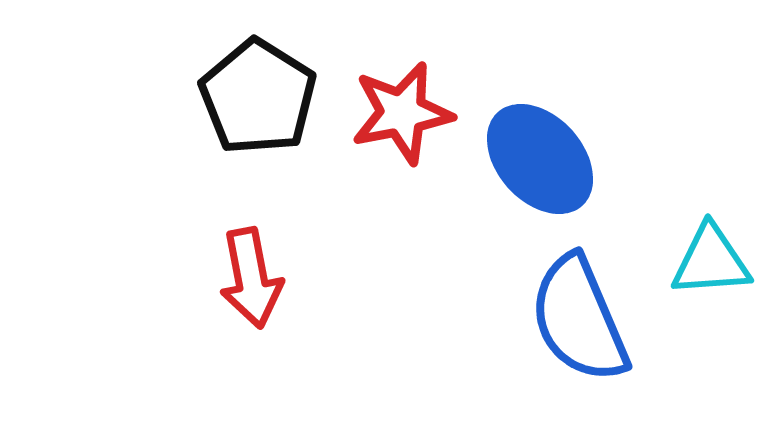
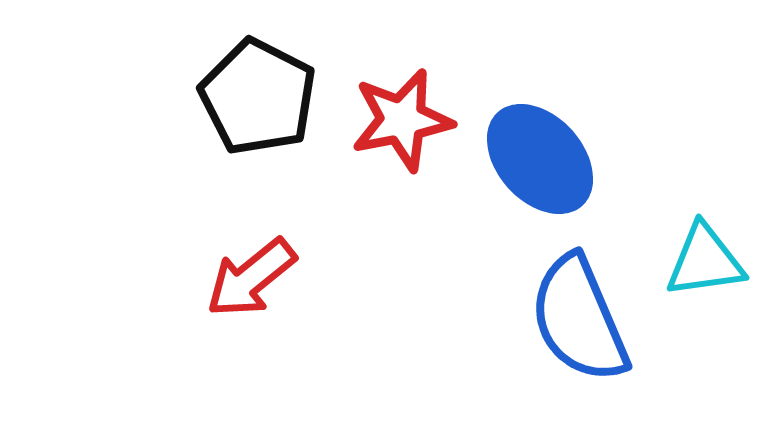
black pentagon: rotated 5 degrees counterclockwise
red star: moved 7 px down
cyan triangle: moved 6 px left; rotated 4 degrees counterclockwise
red arrow: rotated 62 degrees clockwise
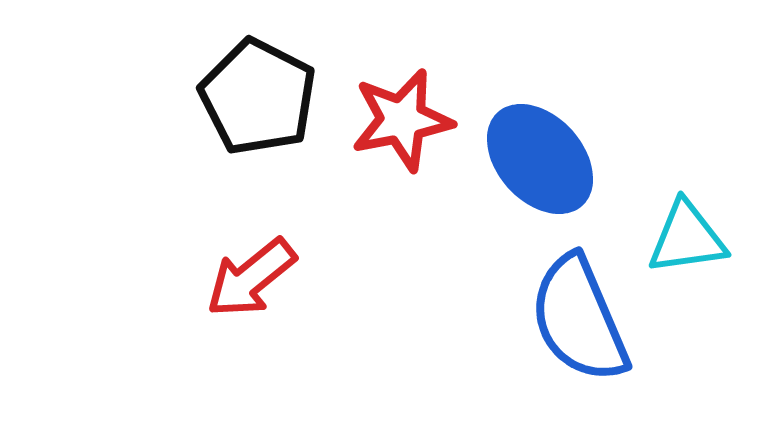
cyan triangle: moved 18 px left, 23 px up
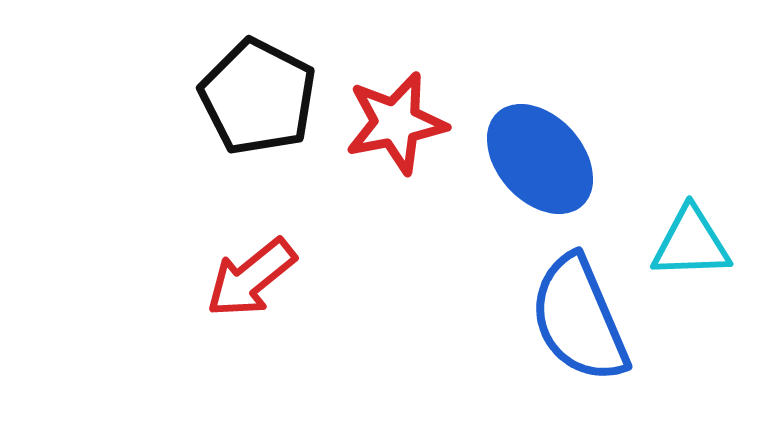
red star: moved 6 px left, 3 px down
cyan triangle: moved 4 px right, 5 px down; rotated 6 degrees clockwise
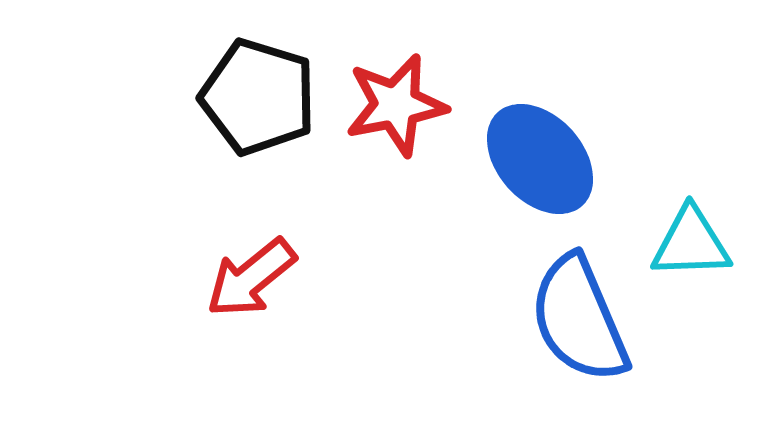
black pentagon: rotated 10 degrees counterclockwise
red star: moved 18 px up
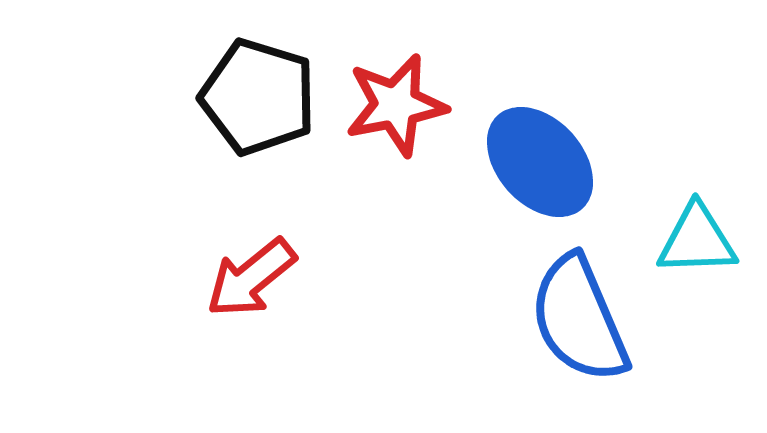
blue ellipse: moved 3 px down
cyan triangle: moved 6 px right, 3 px up
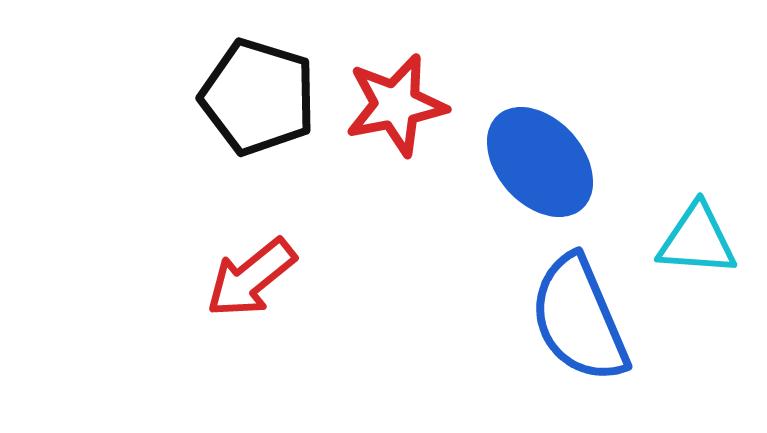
cyan triangle: rotated 6 degrees clockwise
